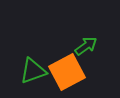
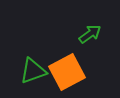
green arrow: moved 4 px right, 12 px up
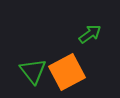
green triangle: rotated 48 degrees counterclockwise
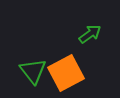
orange square: moved 1 px left, 1 px down
